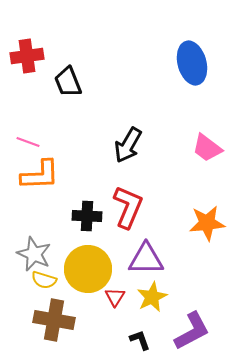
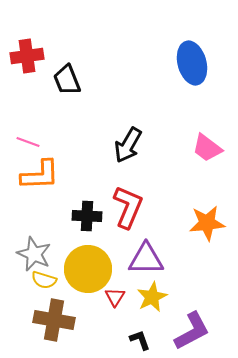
black trapezoid: moved 1 px left, 2 px up
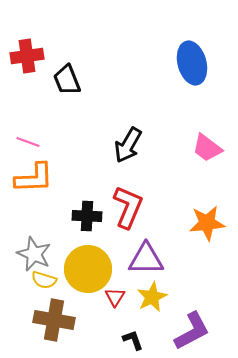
orange L-shape: moved 6 px left, 3 px down
black L-shape: moved 7 px left
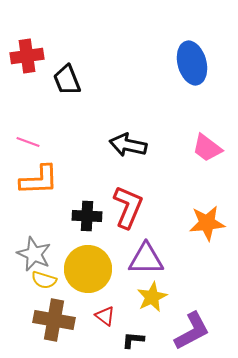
black arrow: rotated 72 degrees clockwise
orange L-shape: moved 5 px right, 2 px down
red triangle: moved 10 px left, 19 px down; rotated 25 degrees counterclockwise
black L-shape: rotated 65 degrees counterclockwise
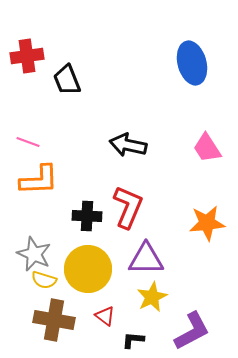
pink trapezoid: rotated 20 degrees clockwise
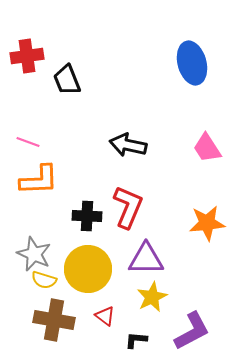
black L-shape: moved 3 px right
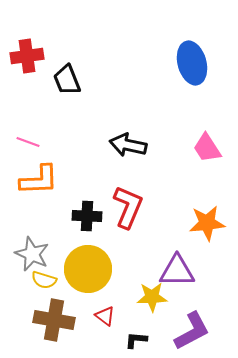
gray star: moved 2 px left
purple triangle: moved 31 px right, 12 px down
yellow star: rotated 24 degrees clockwise
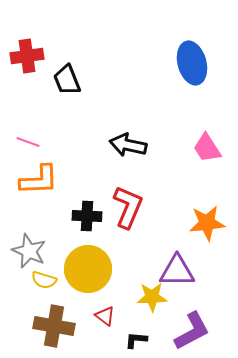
gray star: moved 3 px left, 3 px up
brown cross: moved 6 px down
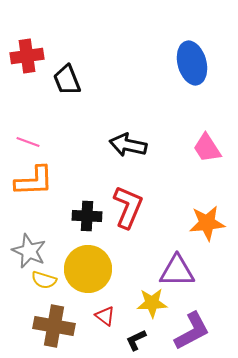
orange L-shape: moved 5 px left, 1 px down
yellow star: moved 6 px down
black L-shape: rotated 30 degrees counterclockwise
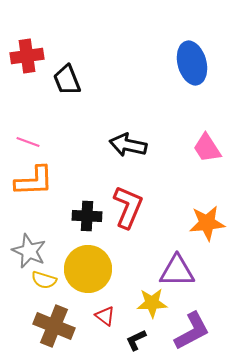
brown cross: rotated 12 degrees clockwise
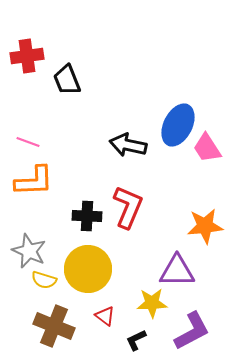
blue ellipse: moved 14 px left, 62 px down; rotated 42 degrees clockwise
orange star: moved 2 px left, 3 px down
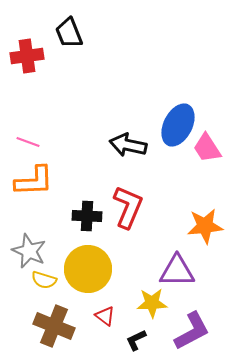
black trapezoid: moved 2 px right, 47 px up
